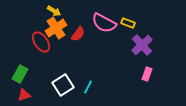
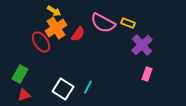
pink semicircle: moved 1 px left
white square: moved 4 px down; rotated 25 degrees counterclockwise
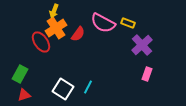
yellow arrow: rotated 80 degrees clockwise
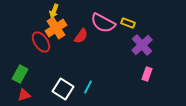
red semicircle: moved 3 px right, 2 px down
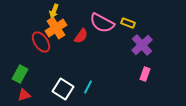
pink semicircle: moved 1 px left
pink rectangle: moved 2 px left
